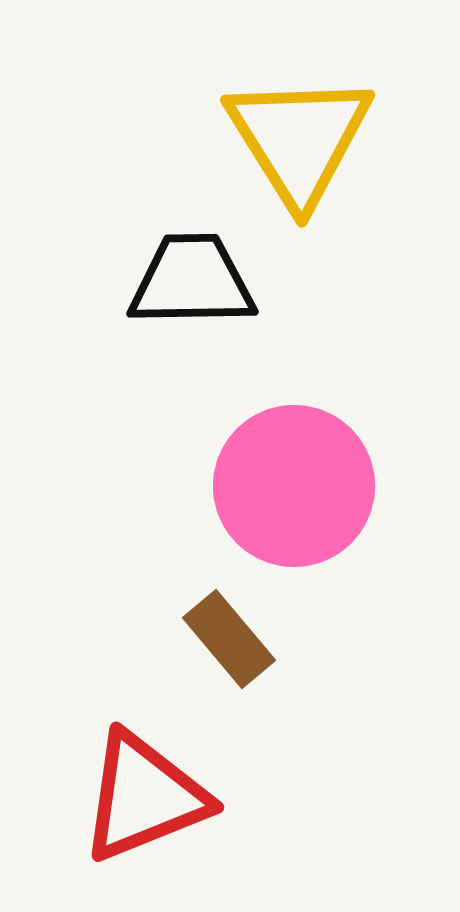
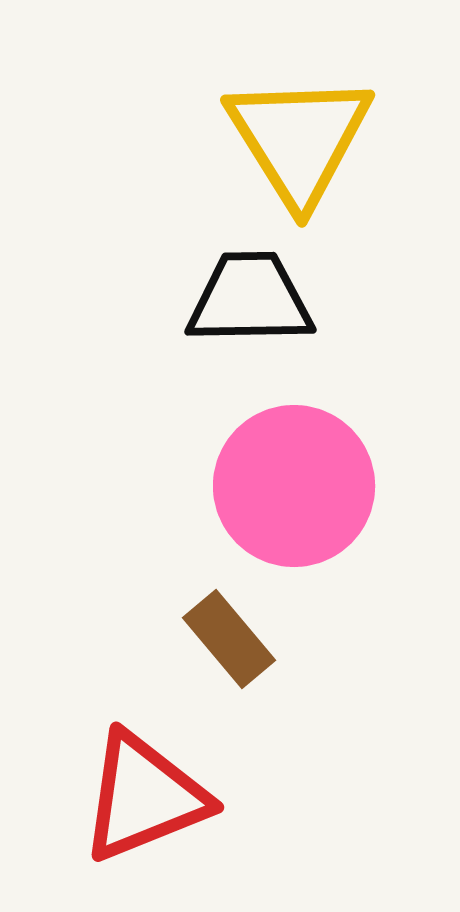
black trapezoid: moved 58 px right, 18 px down
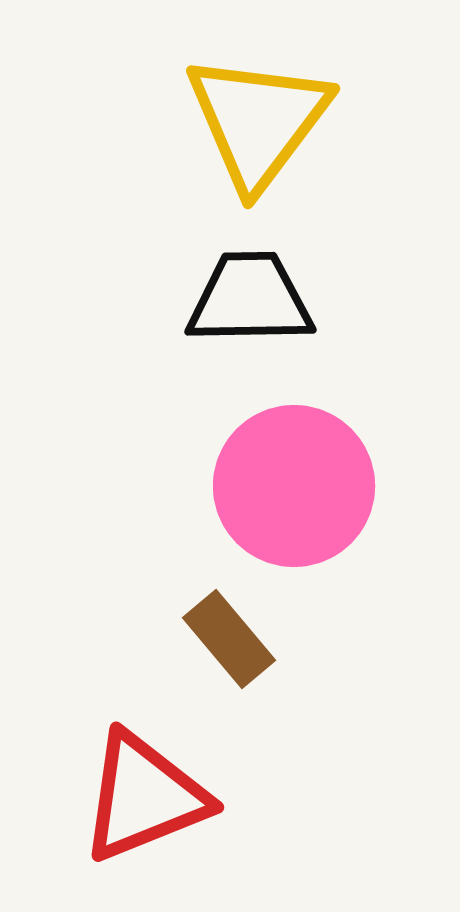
yellow triangle: moved 41 px left, 18 px up; rotated 9 degrees clockwise
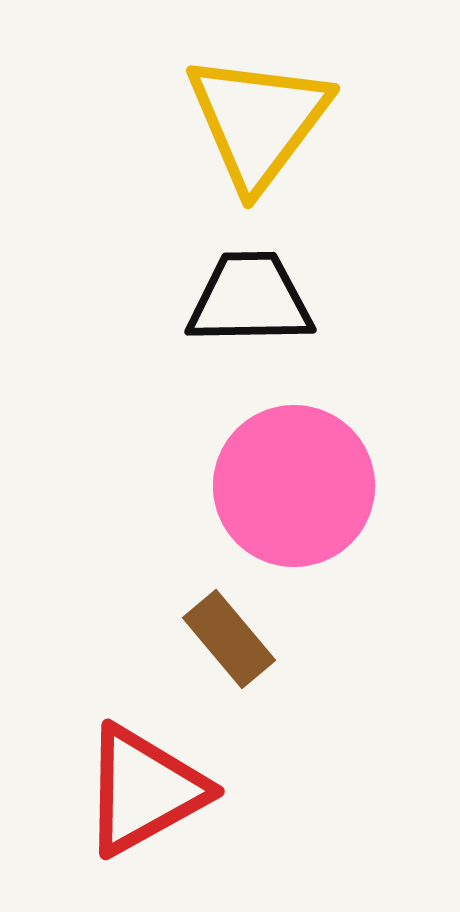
red triangle: moved 7 px up; rotated 7 degrees counterclockwise
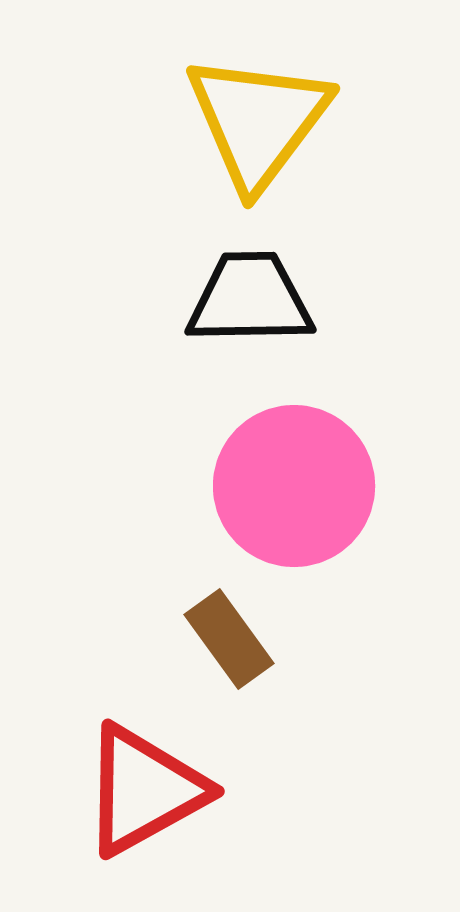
brown rectangle: rotated 4 degrees clockwise
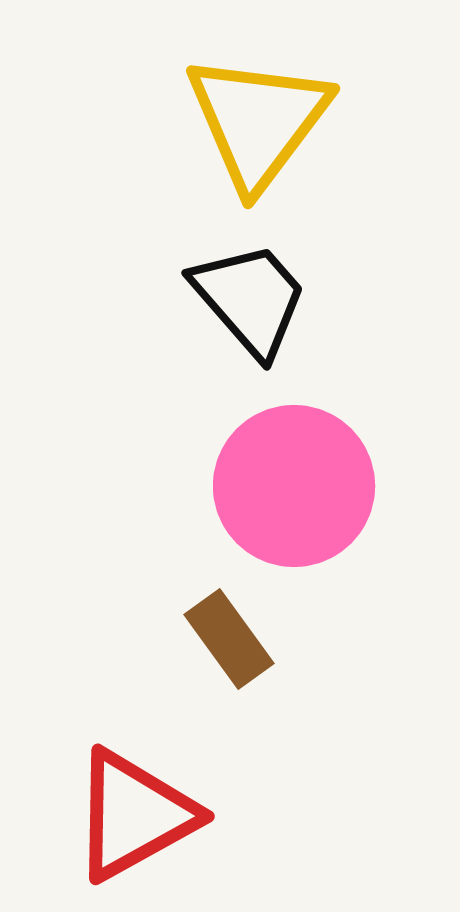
black trapezoid: rotated 50 degrees clockwise
red triangle: moved 10 px left, 25 px down
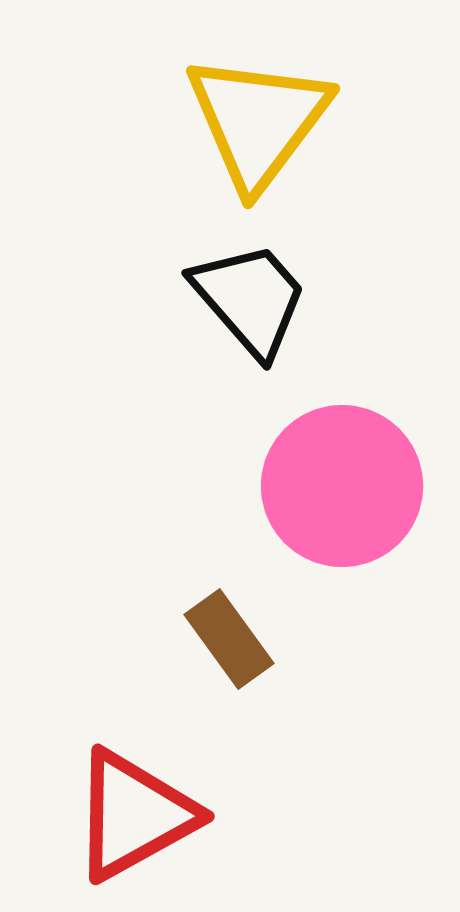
pink circle: moved 48 px right
